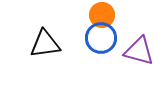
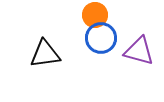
orange circle: moved 7 px left
black triangle: moved 10 px down
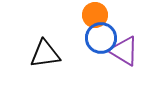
purple triangle: moved 15 px left; rotated 16 degrees clockwise
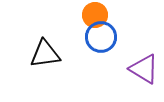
blue circle: moved 1 px up
purple triangle: moved 20 px right, 18 px down
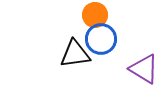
blue circle: moved 2 px down
black triangle: moved 30 px right
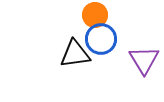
purple triangle: moved 9 px up; rotated 28 degrees clockwise
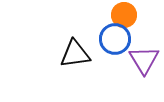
orange circle: moved 29 px right
blue circle: moved 14 px right
